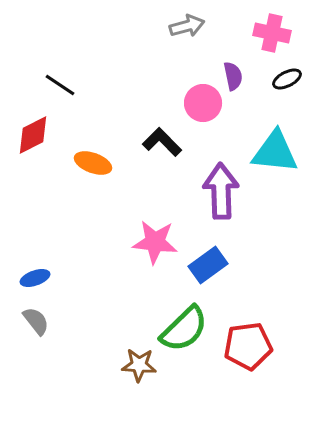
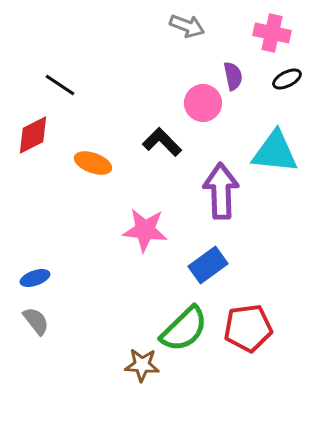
gray arrow: rotated 36 degrees clockwise
pink star: moved 10 px left, 12 px up
red pentagon: moved 18 px up
brown star: moved 3 px right
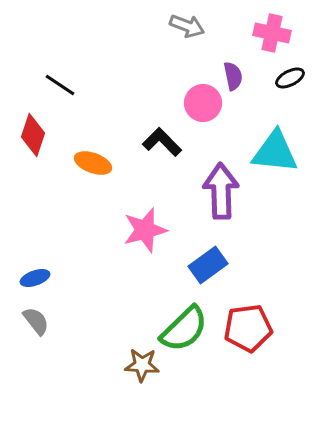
black ellipse: moved 3 px right, 1 px up
red diamond: rotated 45 degrees counterclockwise
pink star: rotated 21 degrees counterclockwise
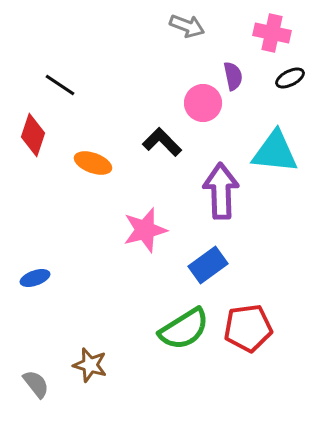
gray semicircle: moved 63 px down
green semicircle: rotated 12 degrees clockwise
brown star: moved 52 px left; rotated 12 degrees clockwise
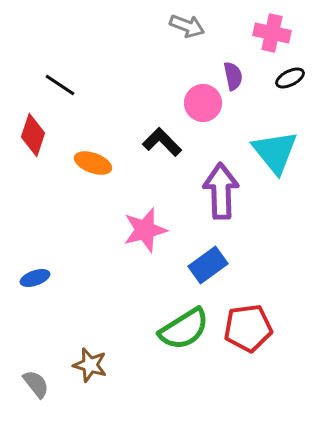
cyan triangle: rotated 45 degrees clockwise
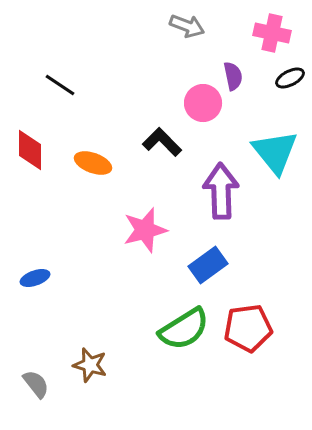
red diamond: moved 3 px left, 15 px down; rotated 18 degrees counterclockwise
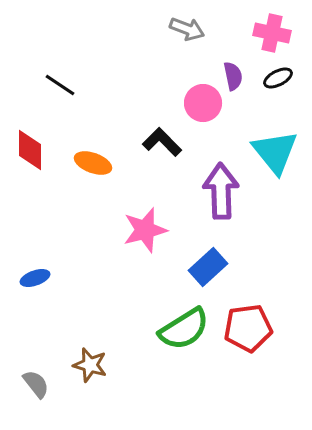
gray arrow: moved 3 px down
black ellipse: moved 12 px left
blue rectangle: moved 2 px down; rotated 6 degrees counterclockwise
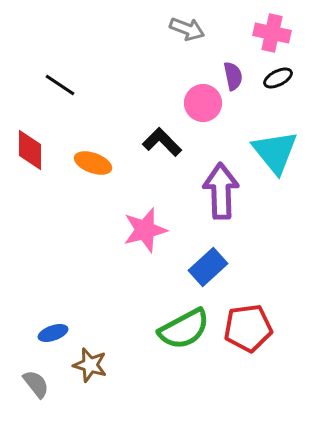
blue ellipse: moved 18 px right, 55 px down
green semicircle: rotated 4 degrees clockwise
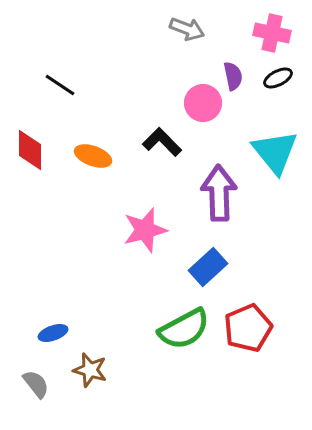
orange ellipse: moved 7 px up
purple arrow: moved 2 px left, 2 px down
red pentagon: rotated 15 degrees counterclockwise
brown star: moved 5 px down
